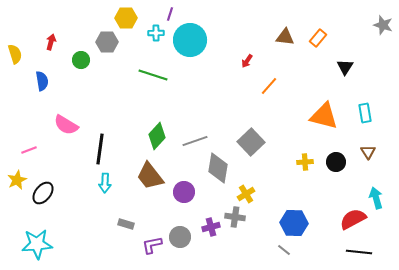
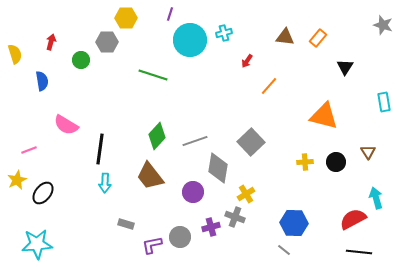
cyan cross at (156, 33): moved 68 px right; rotated 14 degrees counterclockwise
cyan rectangle at (365, 113): moved 19 px right, 11 px up
purple circle at (184, 192): moved 9 px right
gray cross at (235, 217): rotated 12 degrees clockwise
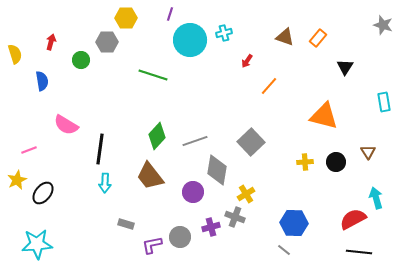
brown triangle at (285, 37): rotated 12 degrees clockwise
gray diamond at (218, 168): moved 1 px left, 2 px down
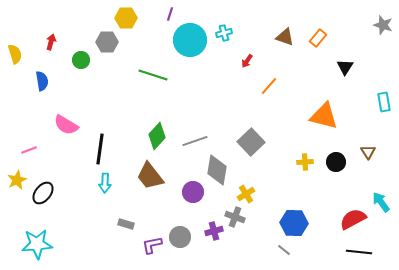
cyan arrow at (376, 198): moved 5 px right, 4 px down; rotated 20 degrees counterclockwise
purple cross at (211, 227): moved 3 px right, 4 px down
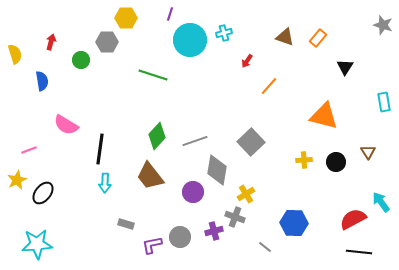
yellow cross at (305, 162): moved 1 px left, 2 px up
gray line at (284, 250): moved 19 px left, 3 px up
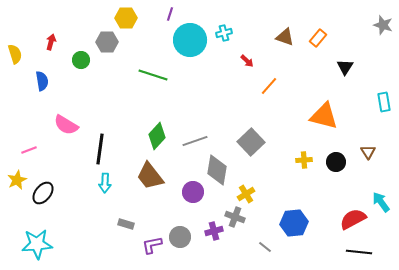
red arrow at (247, 61): rotated 80 degrees counterclockwise
blue hexagon at (294, 223): rotated 8 degrees counterclockwise
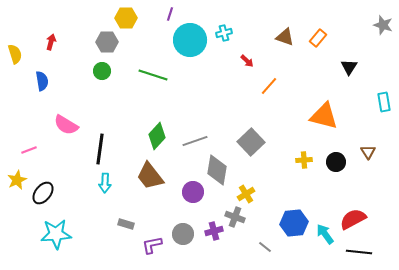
green circle at (81, 60): moved 21 px right, 11 px down
black triangle at (345, 67): moved 4 px right
cyan arrow at (381, 202): moved 56 px left, 32 px down
gray circle at (180, 237): moved 3 px right, 3 px up
cyan star at (37, 244): moved 19 px right, 10 px up
